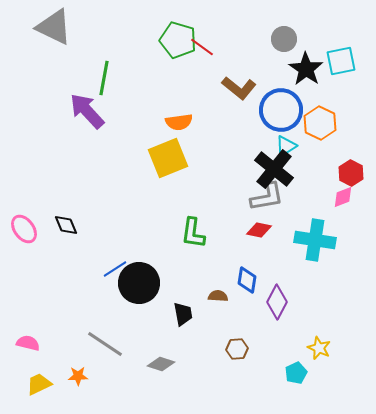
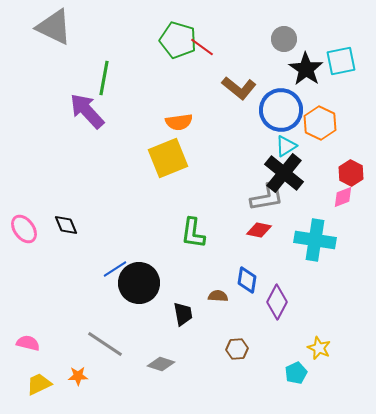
black cross: moved 10 px right, 4 px down
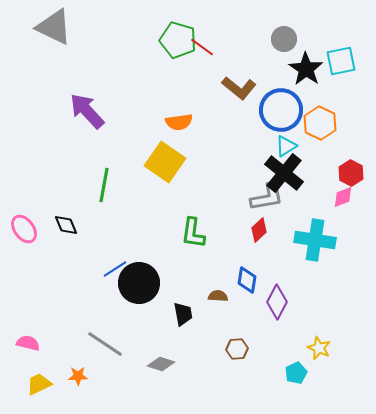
green line: moved 107 px down
yellow square: moved 3 px left, 4 px down; rotated 33 degrees counterclockwise
red diamond: rotated 55 degrees counterclockwise
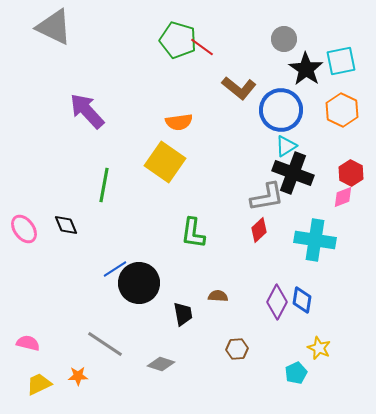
orange hexagon: moved 22 px right, 13 px up
black cross: moved 9 px right; rotated 18 degrees counterclockwise
blue diamond: moved 55 px right, 20 px down
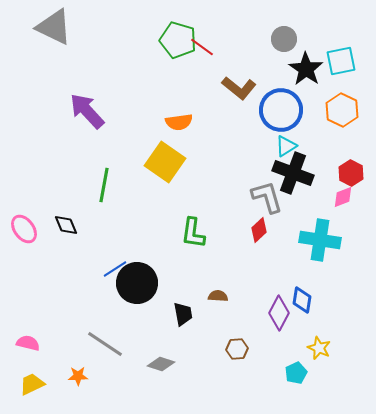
gray L-shape: rotated 96 degrees counterclockwise
cyan cross: moved 5 px right
black circle: moved 2 px left
purple diamond: moved 2 px right, 11 px down
yellow trapezoid: moved 7 px left
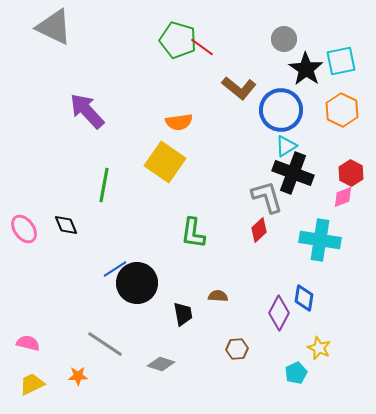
blue diamond: moved 2 px right, 2 px up
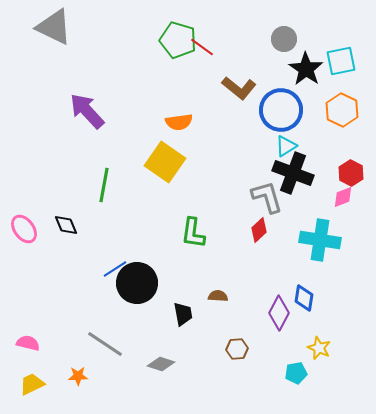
cyan pentagon: rotated 15 degrees clockwise
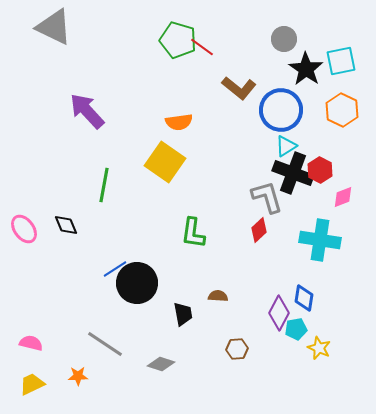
red hexagon: moved 31 px left, 3 px up
pink semicircle: moved 3 px right
cyan pentagon: moved 44 px up
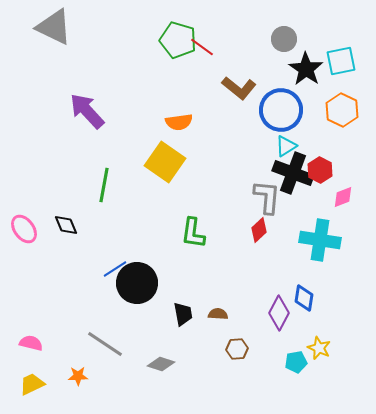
gray L-shape: rotated 21 degrees clockwise
brown semicircle: moved 18 px down
cyan pentagon: moved 33 px down
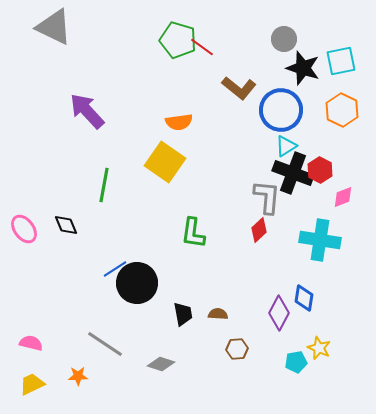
black star: moved 3 px left, 1 px up; rotated 16 degrees counterclockwise
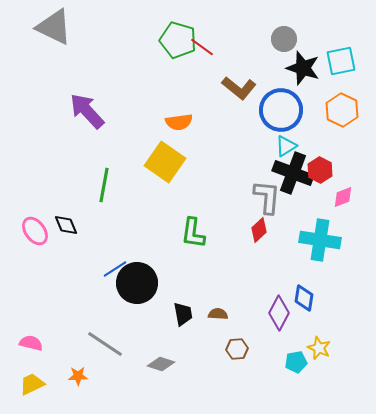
pink ellipse: moved 11 px right, 2 px down
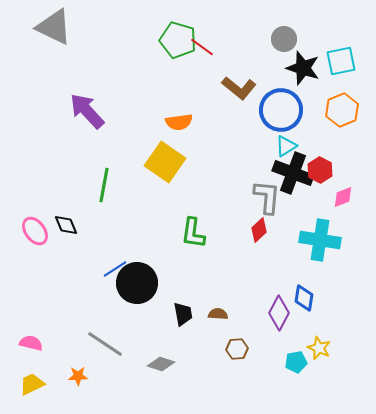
orange hexagon: rotated 12 degrees clockwise
